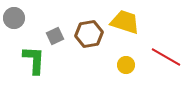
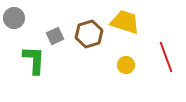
brown hexagon: rotated 8 degrees counterclockwise
red line: rotated 40 degrees clockwise
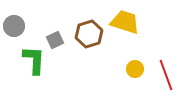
gray circle: moved 8 px down
gray square: moved 4 px down
red line: moved 18 px down
yellow circle: moved 9 px right, 4 px down
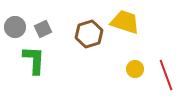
gray circle: moved 1 px right, 1 px down
gray square: moved 12 px left, 11 px up
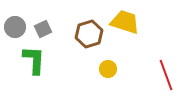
yellow circle: moved 27 px left
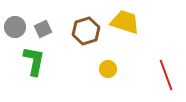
brown hexagon: moved 3 px left, 3 px up
green L-shape: moved 1 px down; rotated 8 degrees clockwise
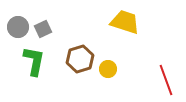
gray circle: moved 3 px right
brown hexagon: moved 6 px left, 28 px down
red line: moved 5 px down
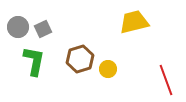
yellow trapezoid: moved 9 px right; rotated 32 degrees counterclockwise
